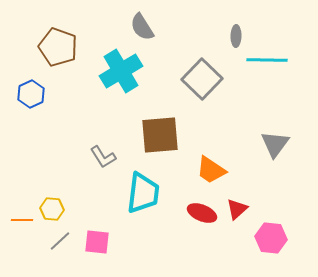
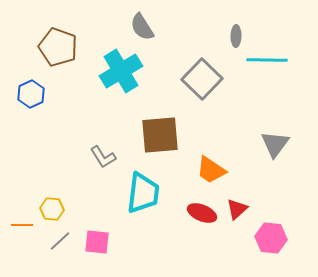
orange line: moved 5 px down
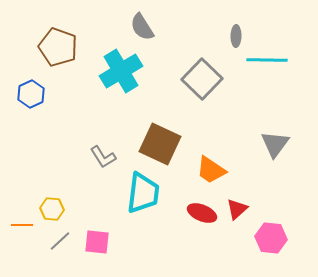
brown square: moved 9 px down; rotated 30 degrees clockwise
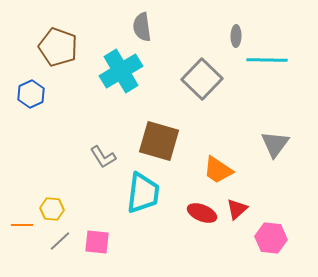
gray semicircle: rotated 24 degrees clockwise
brown square: moved 1 px left, 3 px up; rotated 9 degrees counterclockwise
orange trapezoid: moved 7 px right
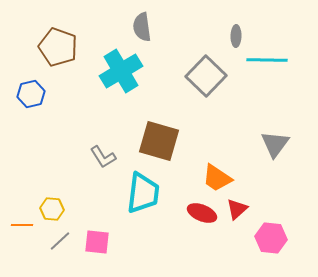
gray square: moved 4 px right, 3 px up
blue hexagon: rotated 12 degrees clockwise
orange trapezoid: moved 1 px left, 8 px down
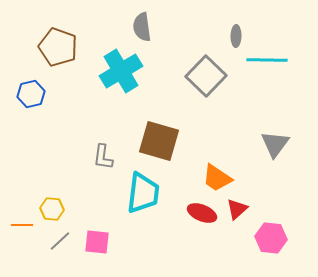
gray L-shape: rotated 40 degrees clockwise
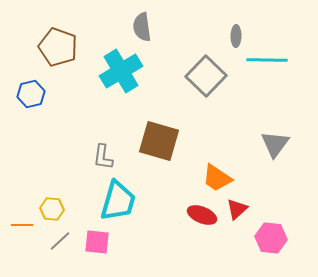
cyan trapezoid: moved 25 px left, 8 px down; rotated 9 degrees clockwise
red ellipse: moved 2 px down
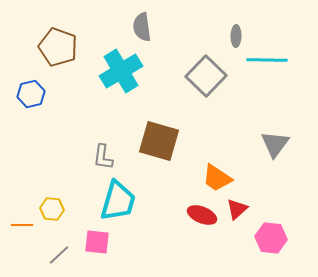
gray line: moved 1 px left, 14 px down
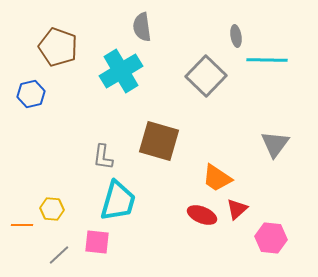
gray ellipse: rotated 10 degrees counterclockwise
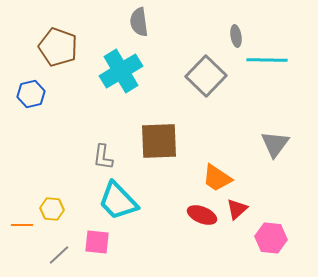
gray semicircle: moved 3 px left, 5 px up
brown square: rotated 18 degrees counterclockwise
cyan trapezoid: rotated 120 degrees clockwise
